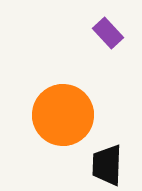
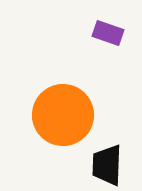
purple rectangle: rotated 28 degrees counterclockwise
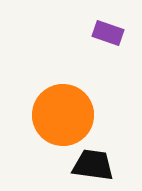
black trapezoid: moved 14 px left; rotated 96 degrees clockwise
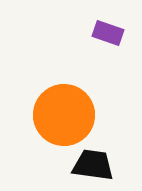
orange circle: moved 1 px right
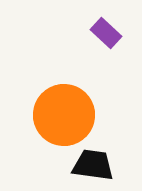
purple rectangle: moved 2 px left; rotated 24 degrees clockwise
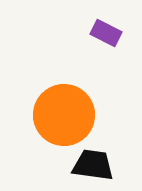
purple rectangle: rotated 16 degrees counterclockwise
